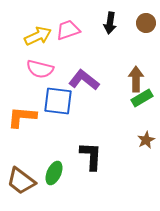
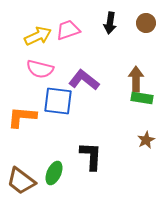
green rectangle: rotated 40 degrees clockwise
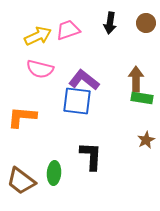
blue square: moved 19 px right
green ellipse: rotated 20 degrees counterclockwise
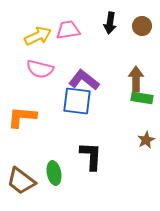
brown circle: moved 4 px left, 3 px down
pink trapezoid: rotated 10 degrees clockwise
green ellipse: rotated 15 degrees counterclockwise
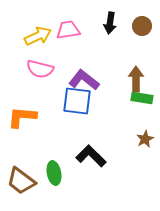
brown star: moved 1 px left, 1 px up
black L-shape: rotated 48 degrees counterclockwise
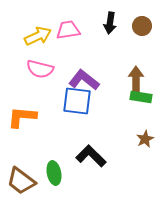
green rectangle: moved 1 px left, 1 px up
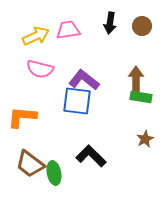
yellow arrow: moved 2 px left
brown trapezoid: moved 9 px right, 17 px up
